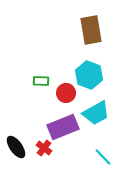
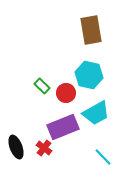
cyan hexagon: rotated 8 degrees counterclockwise
green rectangle: moved 1 px right, 5 px down; rotated 42 degrees clockwise
black ellipse: rotated 15 degrees clockwise
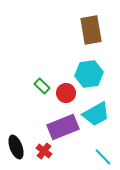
cyan hexagon: moved 1 px up; rotated 20 degrees counterclockwise
cyan trapezoid: moved 1 px down
red cross: moved 3 px down
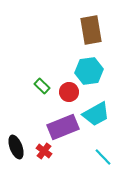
cyan hexagon: moved 3 px up
red circle: moved 3 px right, 1 px up
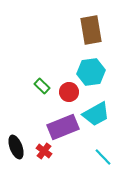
cyan hexagon: moved 2 px right, 1 px down
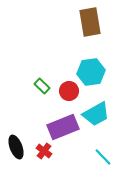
brown rectangle: moved 1 px left, 8 px up
red circle: moved 1 px up
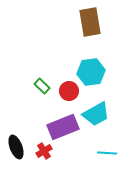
red cross: rotated 21 degrees clockwise
cyan line: moved 4 px right, 4 px up; rotated 42 degrees counterclockwise
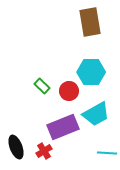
cyan hexagon: rotated 8 degrees clockwise
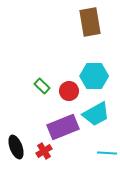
cyan hexagon: moved 3 px right, 4 px down
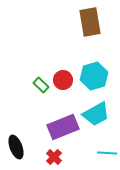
cyan hexagon: rotated 16 degrees counterclockwise
green rectangle: moved 1 px left, 1 px up
red circle: moved 6 px left, 11 px up
red cross: moved 10 px right, 6 px down; rotated 14 degrees counterclockwise
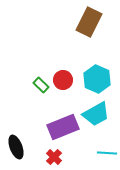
brown rectangle: moved 1 px left; rotated 36 degrees clockwise
cyan hexagon: moved 3 px right, 3 px down; rotated 20 degrees counterclockwise
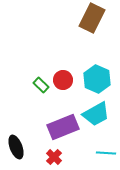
brown rectangle: moved 3 px right, 4 px up
cyan line: moved 1 px left
